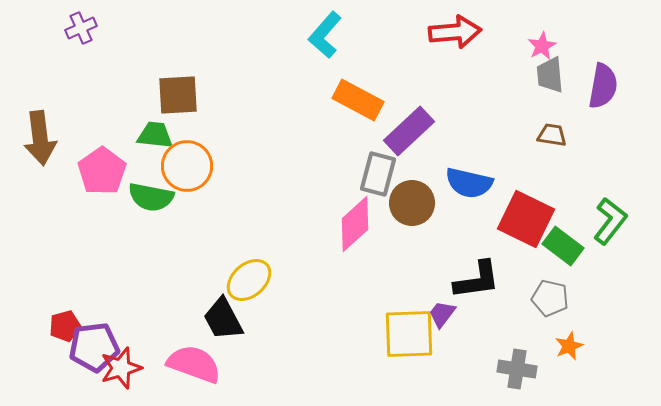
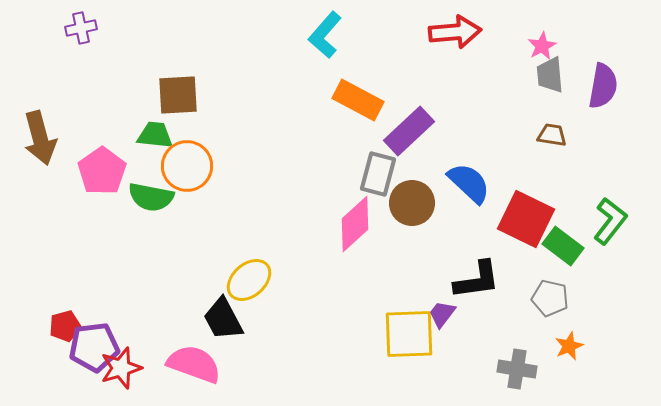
purple cross: rotated 12 degrees clockwise
brown arrow: rotated 8 degrees counterclockwise
blue semicircle: rotated 150 degrees counterclockwise
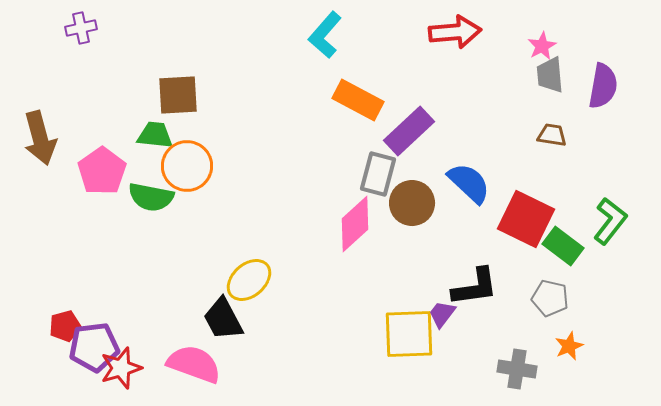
black L-shape: moved 2 px left, 7 px down
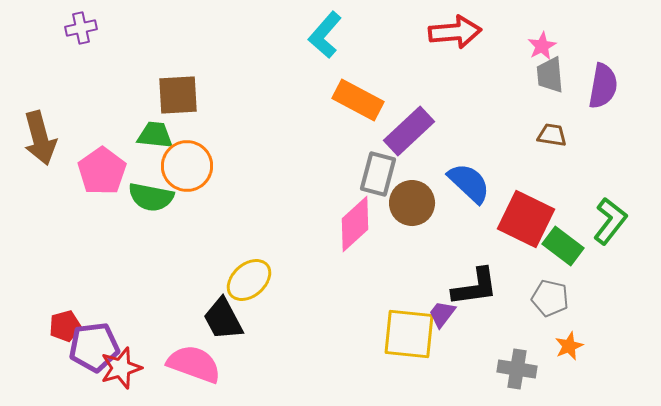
yellow square: rotated 8 degrees clockwise
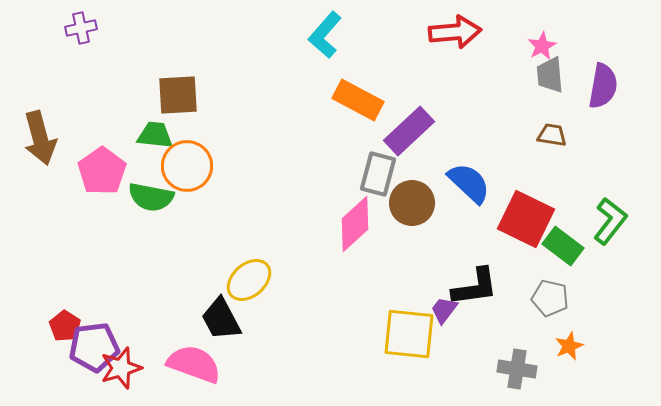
purple trapezoid: moved 2 px right, 4 px up
black trapezoid: moved 2 px left
red pentagon: rotated 24 degrees counterclockwise
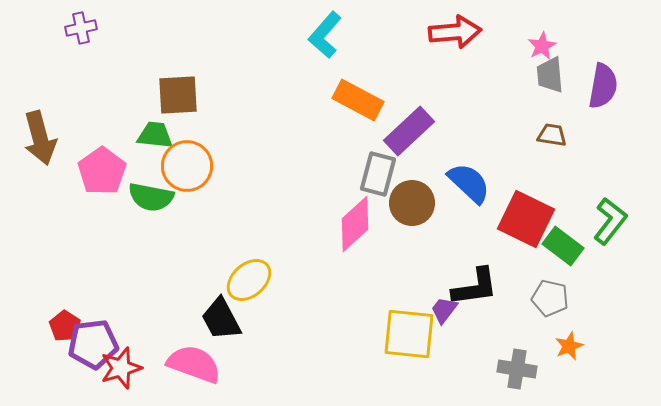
purple pentagon: moved 1 px left, 3 px up
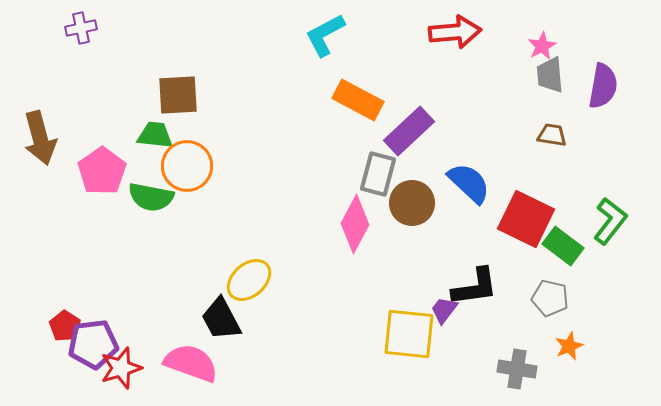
cyan L-shape: rotated 21 degrees clockwise
pink diamond: rotated 20 degrees counterclockwise
pink semicircle: moved 3 px left, 1 px up
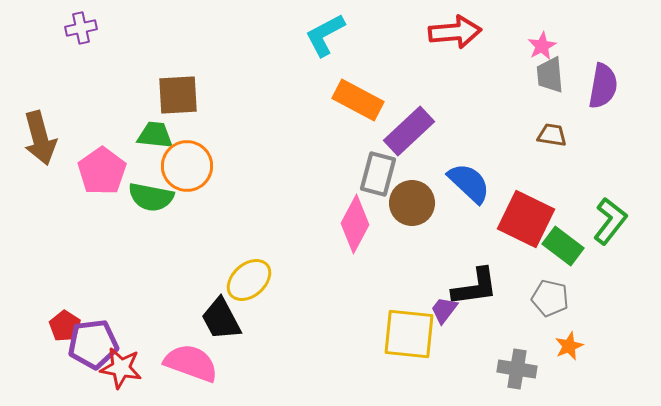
red star: rotated 27 degrees clockwise
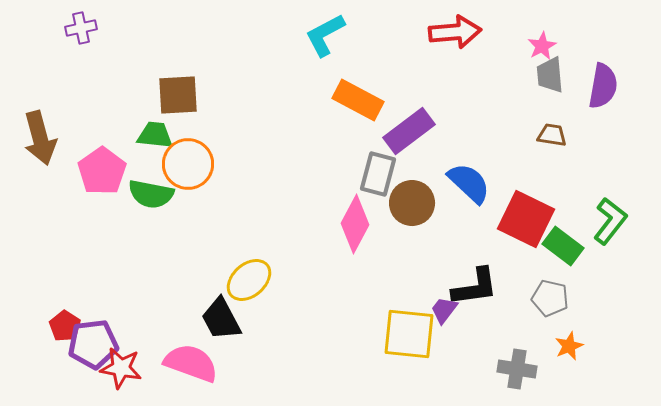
purple rectangle: rotated 6 degrees clockwise
orange circle: moved 1 px right, 2 px up
green semicircle: moved 3 px up
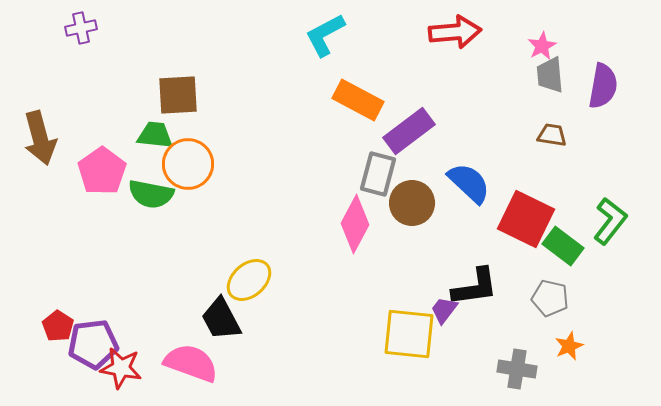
red pentagon: moved 7 px left
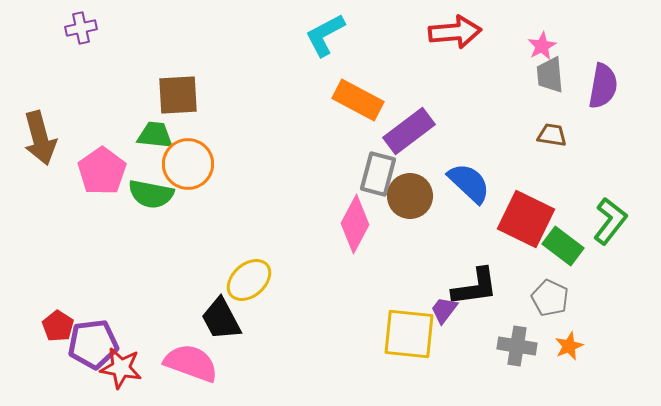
brown circle: moved 2 px left, 7 px up
gray pentagon: rotated 12 degrees clockwise
gray cross: moved 23 px up
